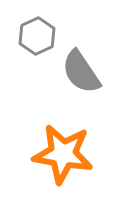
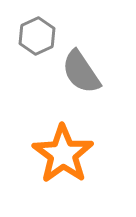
orange star: rotated 26 degrees clockwise
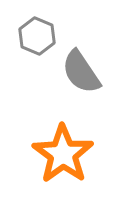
gray hexagon: rotated 12 degrees counterclockwise
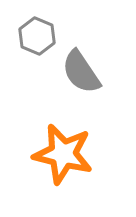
orange star: rotated 22 degrees counterclockwise
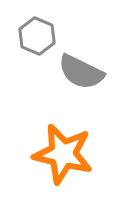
gray semicircle: rotated 30 degrees counterclockwise
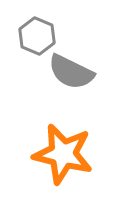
gray semicircle: moved 10 px left
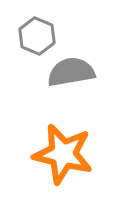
gray semicircle: rotated 144 degrees clockwise
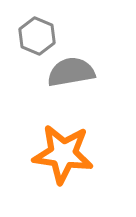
orange star: rotated 6 degrees counterclockwise
